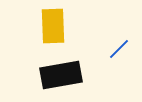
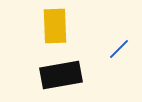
yellow rectangle: moved 2 px right
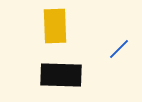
black rectangle: rotated 12 degrees clockwise
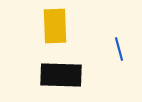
blue line: rotated 60 degrees counterclockwise
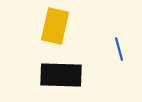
yellow rectangle: rotated 15 degrees clockwise
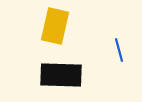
blue line: moved 1 px down
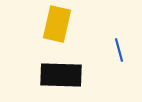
yellow rectangle: moved 2 px right, 2 px up
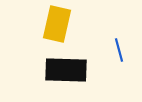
black rectangle: moved 5 px right, 5 px up
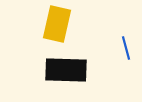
blue line: moved 7 px right, 2 px up
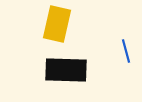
blue line: moved 3 px down
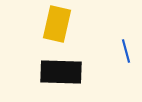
black rectangle: moved 5 px left, 2 px down
